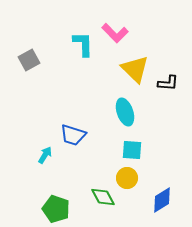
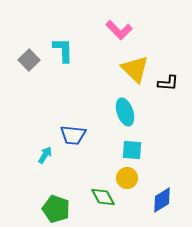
pink L-shape: moved 4 px right, 3 px up
cyan L-shape: moved 20 px left, 6 px down
gray square: rotated 15 degrees counterclockwise
blue trapezoid: rotated 12 degrees counterclockwise
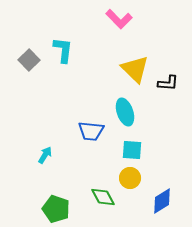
pink L-shape: moved 11 px up
cyan L-shape: rotated 8 degrees clockwise
blue trapezoid: moved 18 px right, 4 px up
yellow circle: moved 3 px right
blue diamond: moved 1 px down
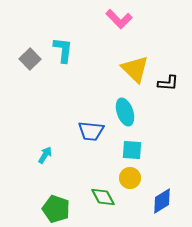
gray square: moved 1 px right, 1 px up
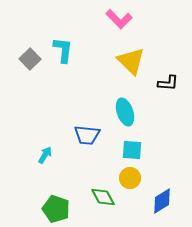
yellow triangle: moved 4 px left, 8 px up
blue trapezoid: moved 4 px left, 4 px down
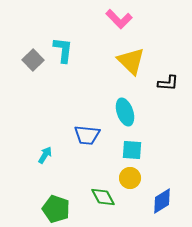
gray square: moved 3 px right, 1 px down
